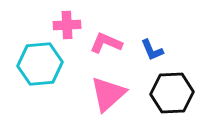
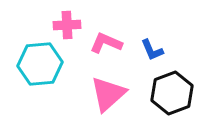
black hexagon: rotated 18 degrees counterclockwise
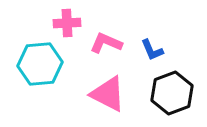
pink cross: moved 2 px up
pink triangle: rotated 51 degrees counterclockwise
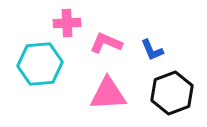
pink triangle: rotated 30 degrees counterclockwise
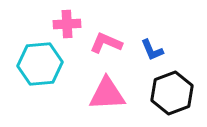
pink cross: moved 1 px down
pink triangle: moved 1 px left
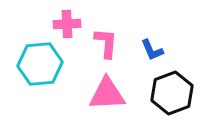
pink L-shape: rotated 72 degrees clockwise
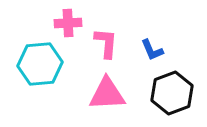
pink cross: moved 1 px right, 1 px up
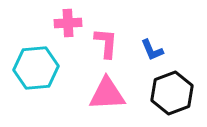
cyan hexagon: moved 4 px left, 4 px down
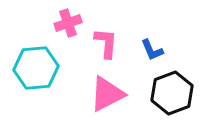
pink cross: rotated 16 degrees counterclockwise
pink triangle: rotated 24 degrees counterclockwise
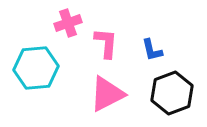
blue L-shape: rotated 10 degrees clockwise
